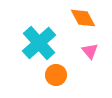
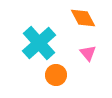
pink triangle: moved 2 px left, 2 px down
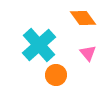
orange diamond: rotated 8 degrees counterclockwise
cyan cross: moved 2 px down
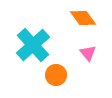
cyan cross: moved 6 px left
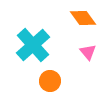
pink triangle: moved 1 px up
orange circle: moved 6 px left, 6 px down
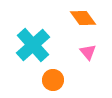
orange circle: moved 3 px right, 1 px up
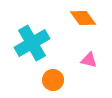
cyan cross: moved 1 px left, 2 px up; rotated 12 degrees clockwise
pink triangle: moved 1 px right, 8 px down; rotated 36 degrees counterclockwise
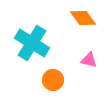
cyan cross: rotated 28 degrees counterclockwise
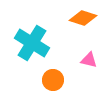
orange diamond: rotated 36 degrees counterclockwise
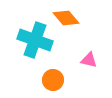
orange diamond: moved 17 px left; rotated 32 degrees clockwise
cyan cross: moved 3 px right, 3 px up; rotated 12 degrees counterclockwise
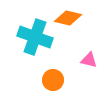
orange diamond: moved 2 px right; rotated 36 degrees counterclockwise
cyan cross: moved 3 px up
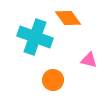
orange diamond: rotated 40 degrees clockwise
